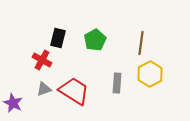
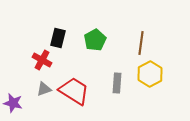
purple star: rotated 12 degrees counterclockwise
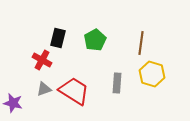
yellow hexagon: moved 2 px right; rotated 15 degrees counterclockwise
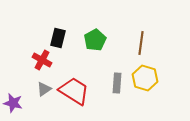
yellow hexagon: moved 7 px left, 4 px down
gray triangle: rotated 14 degrees counterclockwise
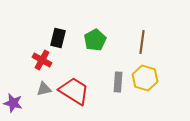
brown line: moved 1 px right, 1 px up
gray rectangle: moved 1 px right, 1 px up
gray triangle: rotated 21 degrees clockwise
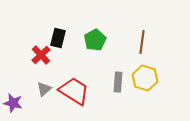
red cross: moved 1 px left, 5 px up; rotated 18 degrees clockwise
gray triangle: rotated 28 degrees counterclockwise
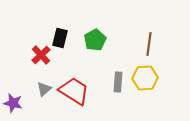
black rectangle: moved 2 px right
brown line: moved 7 px right, 2 px down
yellow hexagon: rotated 20 degrees counterclockwise
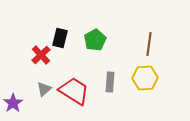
gray rectangle: moved 8 px left
purple star: rotated 24 degrees clockwise
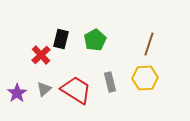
black rectangle: moved 1 px right, 1 px down
brown line: rotated 10 degrees clockwise
gray rectangle: rotated 18 degrees counterclockwise
red trapezoid: moved 2 px right, 1 px up
purple star: moved 4 px right, 10 px up
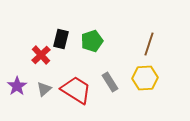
green pentagon: moved 3 px left, 1 px down; rotated 10 degrees clockwise
gray rectangle: rotated 18 degrees counterclockwise
purple star: moved 7 px up
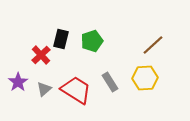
brown line: moved 4 px right, 1 px down; rotated 30 degrees clockwise
purple star: moved 1 px right, 4 px up
